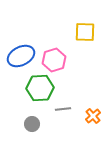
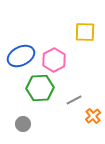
pink hexagon: rotated 10 degrees counterclockwise
gray line: moved 11 px right, 9 px up; rotated 21 degrees counterclockwise
gray circle: moved 9 px left
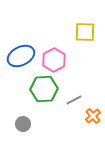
green hexagon: moved 4 px right, 1 px down
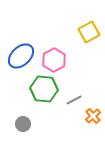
yellow square: moved 4 px right; rotated 30 degrees counterclockwise
blue ellipse: rotated 16 degrees counterclockwise
green hexagon: rotated 8 degrees clockwise
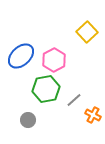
yellow square: moved 2 px left; rotated 15 degrees counterclockwise
green hexagon: moved 2 px right; rotated 16 degrees counterclockwise
gray line: rotated 14 degrees counterclockwise
orange cross: moved 1 px up; rotated 21 degrees counterclockwise
gray circle: moved 5 px right, 4 px up
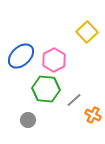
green hexagon: rotated 16 degrees clockwise
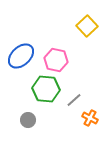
yellow square: moved 6 px up
pink hexagon: moved 2 px right; rotated 20 degrees counterclockwise
orange cross: moved 3 px left, 3 px down
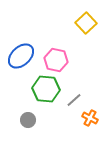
yellow square: moved 1 px left, 3 px up
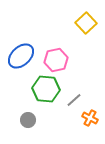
pink hexagon: rotated 25 degrees counterclockwise
